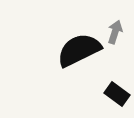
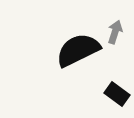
black semicircle: moved 1 px left
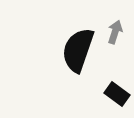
black semicircle: rotated 45 degrees counterclockwise
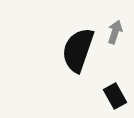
black rectangle: moved 2 px left, 2 px down; rotated 25 degrees clockwise
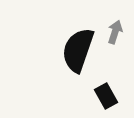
black rectangle: moved 9 px left
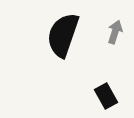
black semicircle: moved 15 px left, 15 px up
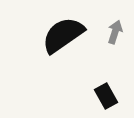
black semicircle: rotated 36 degrees clockwise
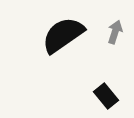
black rectangle: rotated 10 degrees counterclockwise
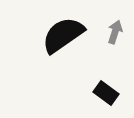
black rectangle: moved 3 px up; rotated 15 degrees counterclockwise
